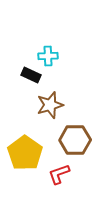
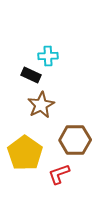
brown star: moved 9 px left; rotated 12 degrees counterclockwise
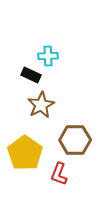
red L-shape: rotated 50 degrees counterclockwise
